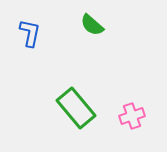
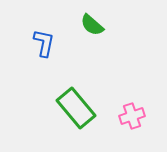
blue L-shape: moved 14 px right, 10 px down
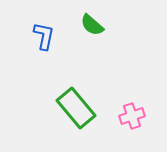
blue L-shape: moved 7 px up
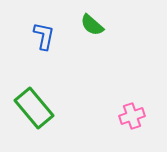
green rectangle: moved 42 px left
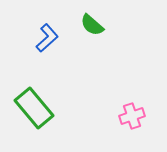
blue L-shape: moved 3 px right, 2 px down; rotated 36 degrees clockwise
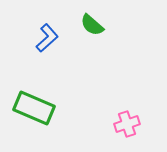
green rectangle: rotated 27 degrees counterclockwise
pink cross: moved 5 px left, 8 px down
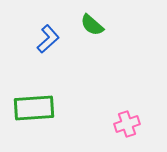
blue L-shape: moved 1 px right, 1 px down
green rectangle: rotated 27 degrees counterclockwise
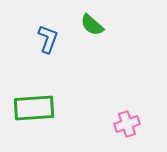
blue L-shape: rotated 28 degrees counterclockwise
